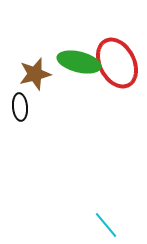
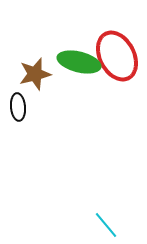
red ellipse: moved 7 px up
black ellipse: moved 2 px left
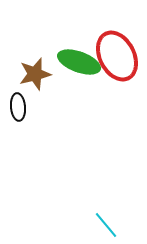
green ellipse: rotated 6 degrees clockwise
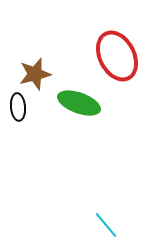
green ellipse: moved 41 px down
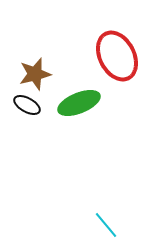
green ellipse: rotated 42 degrees counterclockwise
black ellipse: moved 9 px right, 2 px up; rotated 56 degrees counterclockwise
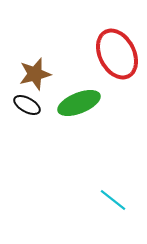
red ellipse: moved 2 px up
cyan line: moved 7 px right, 25 px up; rotated 12 degrees counterclockwise
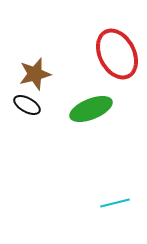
green ellipse: moved 12 px right, 6 px down
cyan line: moved 2 px right, 3 px down; rotated 52 degrees counterclockwise
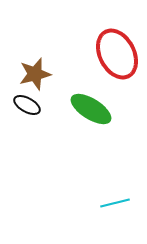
green ellipse: rotated 54 degrees clockwise
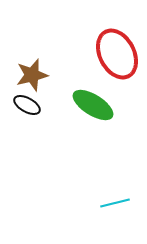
brown star: moved 3 px left, 1 px down
green ellipse: moved 2 px right, 4 px up
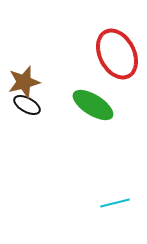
brown star: moved 8 px left, 7 px down
